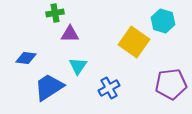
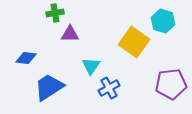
cyan triangle: moved 13 px right
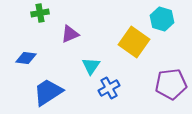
green cross: moved 15 px left
cyan hexagon: moved 1 px left, 2 px up
purple triangle: rotated 24 degrees counterclockwise
blue trapezoid: moved 1 px left, 5 px down
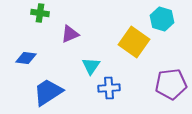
green cross: rotated 18 degrees clockwise
blue cross: rotated 25 degrees clockwise
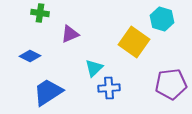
blue diamond: moved 4 px right, 2 px up; rotated 20 degrees clockwise
cyan triangle: moved 3 px right, 2 px down; rotated 12 degrees clockwise
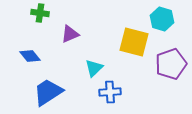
yellow square: rotated 20 degrees counterclockwise
blue diamond: rotated 25 degrees clockwise
purple pentagon: moved 20 px up; rotated 12 degrees counterclockwise
blue cross: moved 1 px right, 4 px down
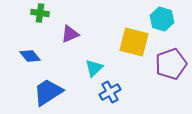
blue cross: rotated 25 degrees counterclockwise
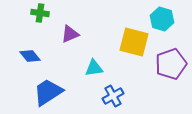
cyan triangle: rotated 36 degrees clockwise
blue cross: moved 3 px right, 4 px down
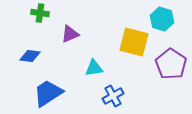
blue diamond: rotated 45 degrees counterclockwise
purple pentagon: rotated 20 degrees counterclockwise
blue trapezoid: moved 1 px down
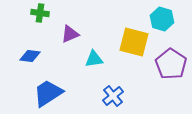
cyan triangle: moved 9 px up
blue cross: rotated 10 degrees counterclockwise
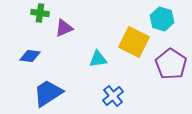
purple triangle: moved 6 px left, 6 px up
yellow square: rotated 12 degrees clockwise
cyan triangle: moved 4 px right
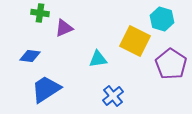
yellow square: moved 1 px right, 1 px up
blue trapezoid: moved 2 px left, 4 px up
